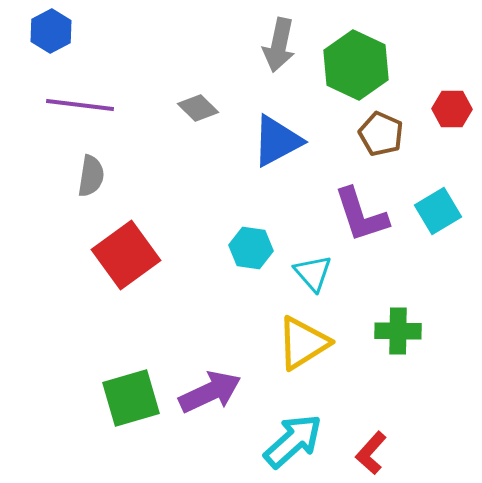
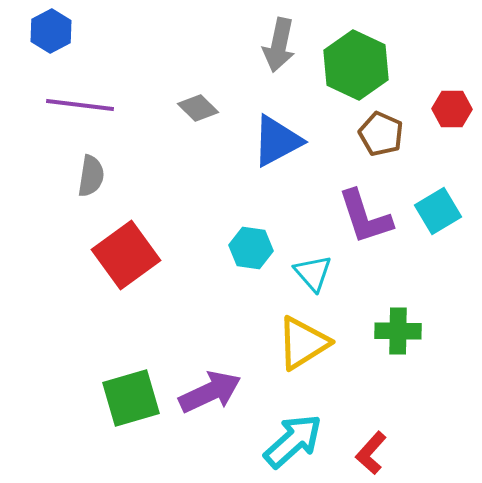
purple L-shape: moved 4 px right, 2 px down
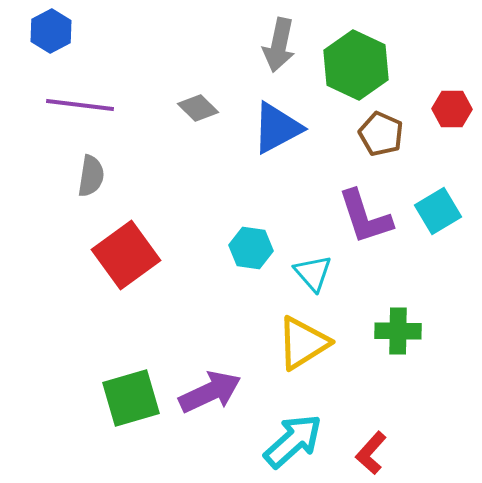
blue triangle: moved 13 px up
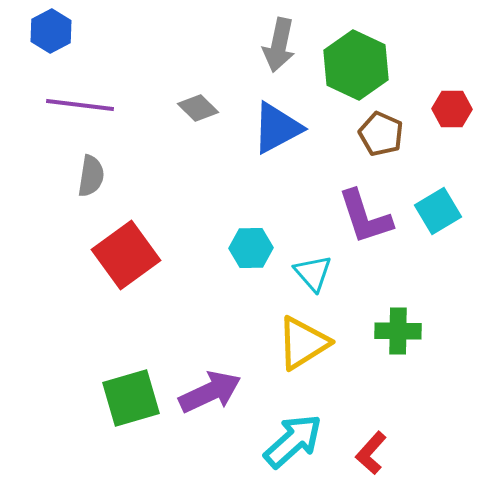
cyan hexagon: rotated 9 degrees counterclockwise
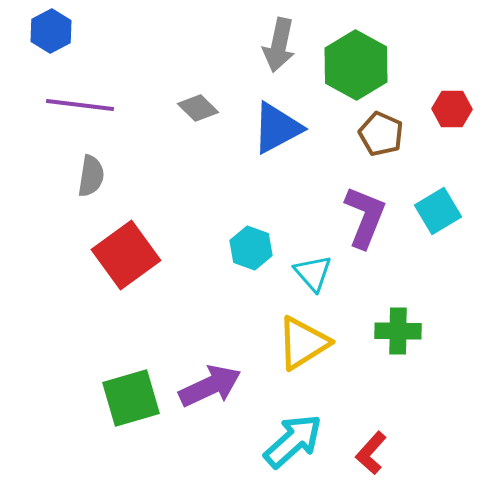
green hexagon: rotated 4 degrees clockwise
purple L-shape: rotated 140 degrees counterclockwise
cyan hexagon: rotated 21 degrees clockwise
purple arrow: moved 6 px up
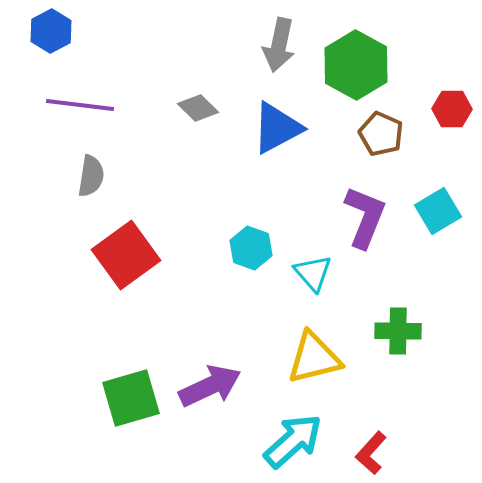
yellow triangle: moved 11 px right, 15 px down; rotated 18 degrees clockwise
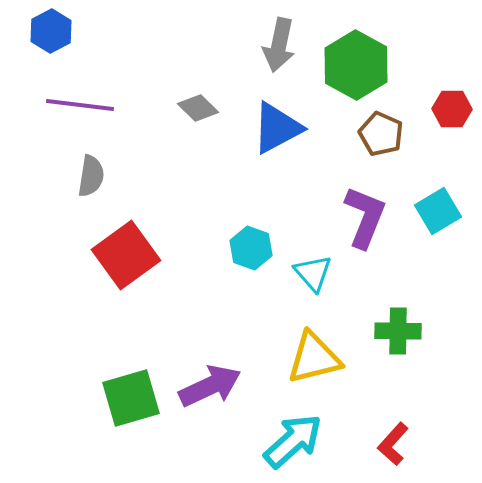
red L-shape: moved 22 px right, 9 px up
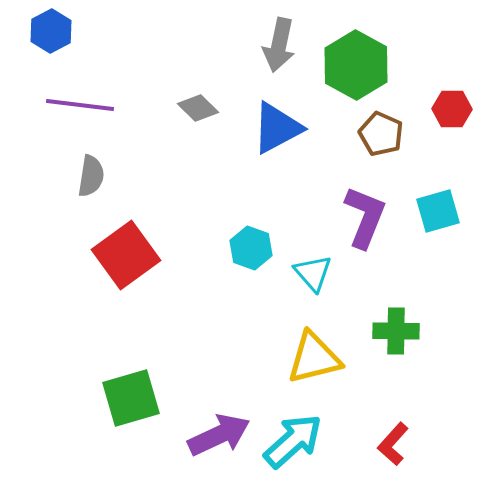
cyan square: rotated 15 degrees clockwise
green cross: moved 2 px left
purple arrow: moved 9 px right, 49 px down
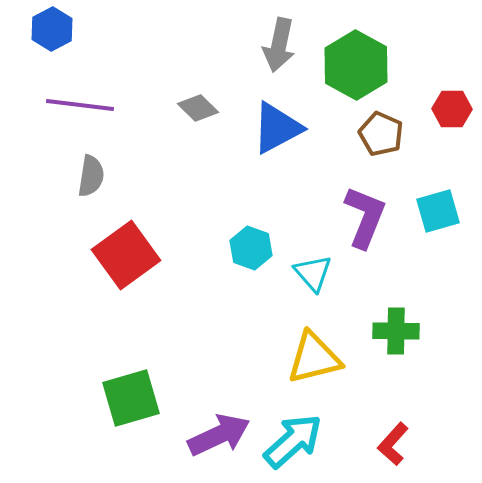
blue hexagon: moved 1 px right, 2 px up
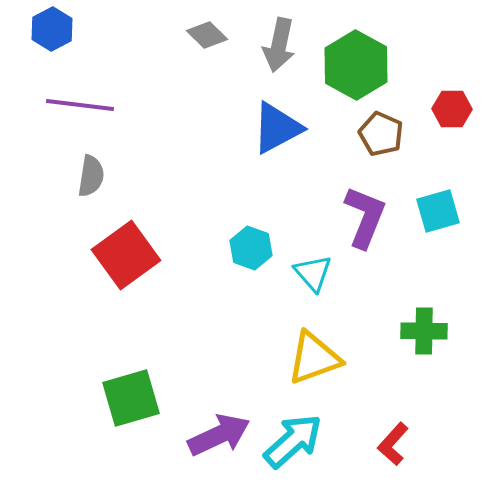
gray diamond: moved 9 px right, 73 px up
green cross: moved 28 px right
yellow triangle: rotated 6 degrees counterclockwise
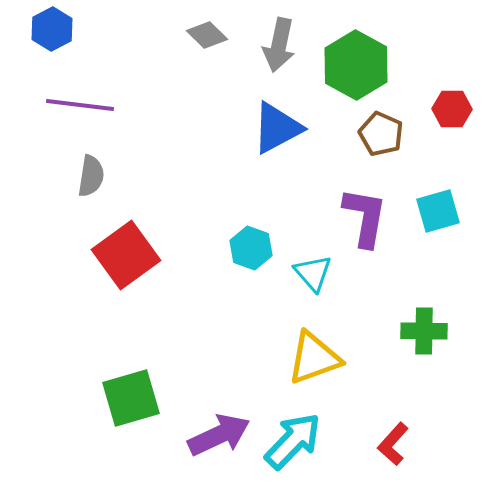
purple L-shape: rotated 12 degrees counterclockwise
cyan arrow: rotated 4 degrees counterclockwise
